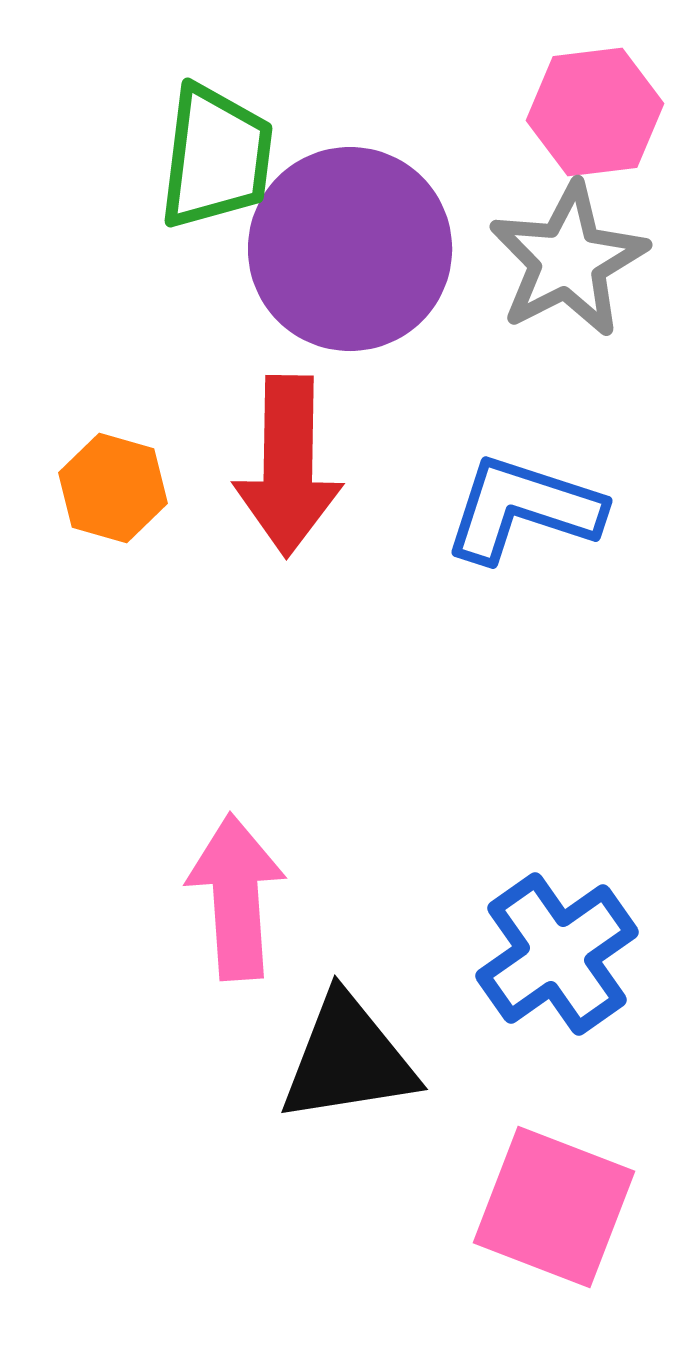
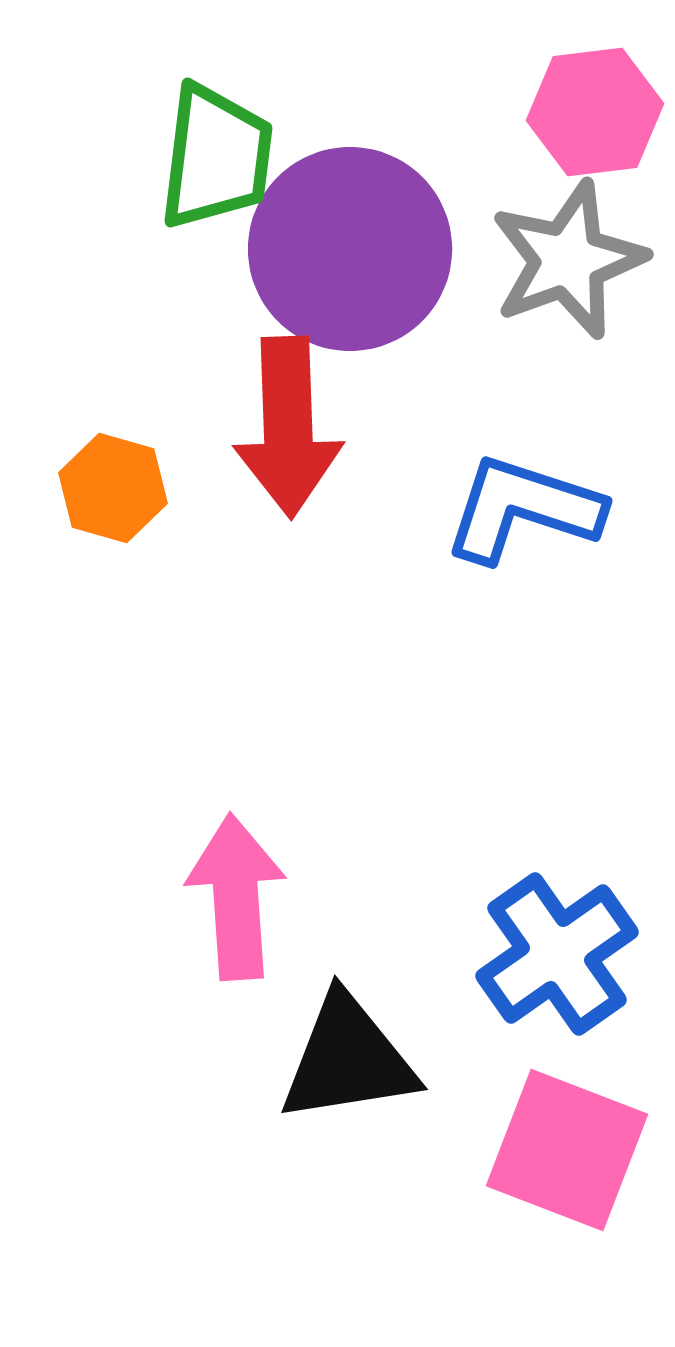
gray star: rotated 7 degrees clockwise
red arrow: moved 39 px up; rotated 3 degrees counterclockwise
pink square: moved 13 px right, 57 px up
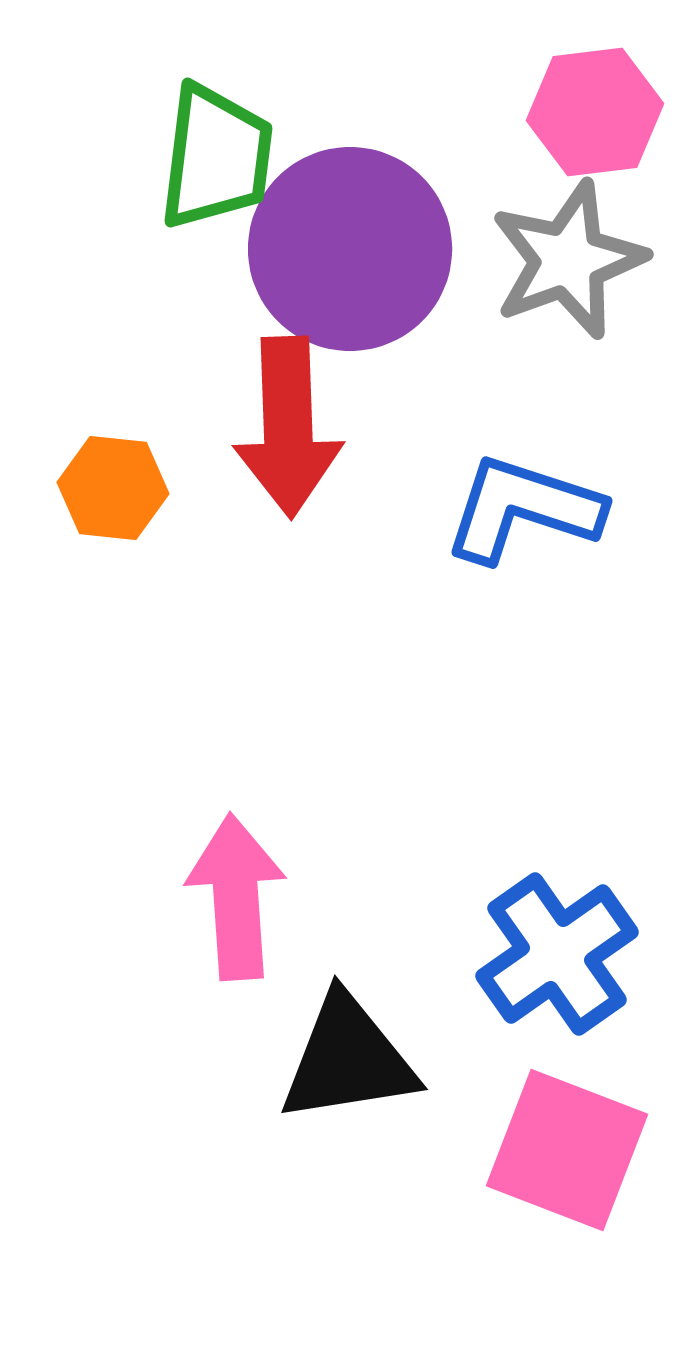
orange hexagon: rotated 10 degrees counterclockwise
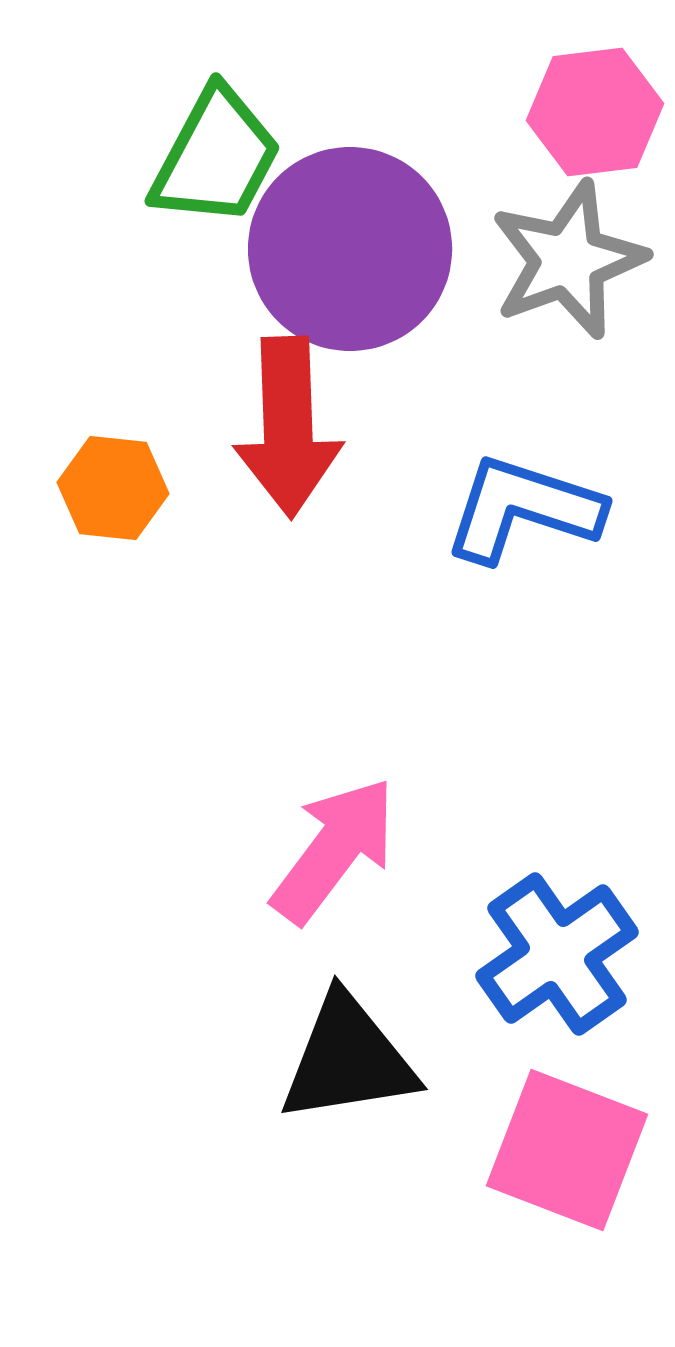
green trapezoid: rotated 21 degrees clockwise
pink arrow: moved 98 px right, 47 px up; rotated 41 degrees clockwise
